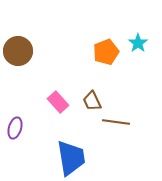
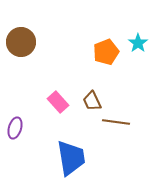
brown circle: moved 3 px right, 9 px up
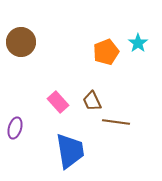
blue trapezoid: moved 1 px left, 7 px up
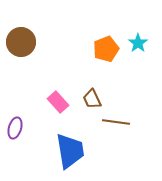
orange pentagon: moved 3 px up
brown trapezoid: moved 2 px up
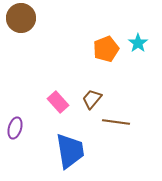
brown circle: moved 24 px up
brown trapezoid: rotated 65 degrees clockwise
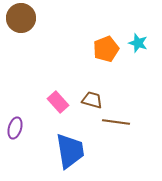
cyan star: rotated 18 degrees counterclockwise
brown trapezoid: moved 1 px down; rotated 65 degrees clockwise
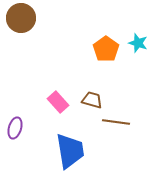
orange pentagon: rotated 15 degrees counterclockwise
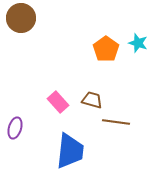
blue trapezoid: rotated 15 degrees clockwise
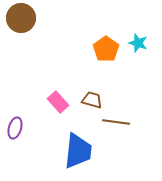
blue trapezoid: moved 8 px right
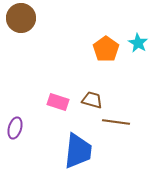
cyan star: rotated 12 degrees clockwise
pink rectangle: rotated 30 degrees counterclockwise
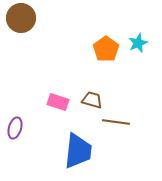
cyan star: rotated 18 degrees clockwise
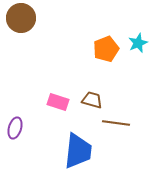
orange pentagon: rotated 15 degrees clockwise
brown line: moved 1 px down
